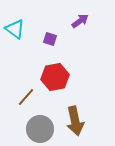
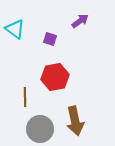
brown line: moved 1 px left; rotated 42 degrees counterclockwise
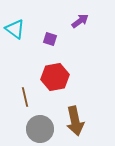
brown line: rotated 12 degrees counterclockwise
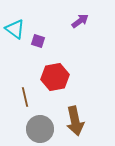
purple square: moved 12 px left, 2 px down
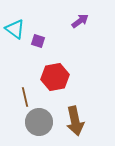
gray circle: moved 1 px left, 7 px up
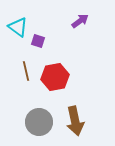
cyan triangle: moved 3 px right, 2 px up
brown line: moved 1 px right, 26 px up
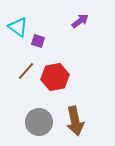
brown line: rotated 54 degrees clockwise
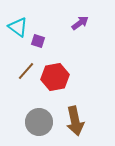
purple arrow: moved 2 px down
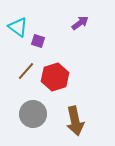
red hexagon: rotated 8 degrees counterclockwise
gray circle: moved 6 px left, 8 px up
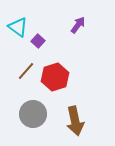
purple arrow: moved 2 px left, 2 px down; rotated 18 degrees counterclockwise
purple square: rotated 24 degrees clockwise
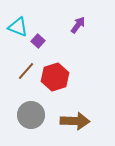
cyan triangle: rotated 15 degrees counterclockwise
gray circle: moved 2 px left, 1 px down
brown arrow: rotated 76 degrees counterclockwise
